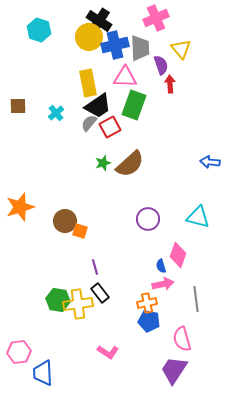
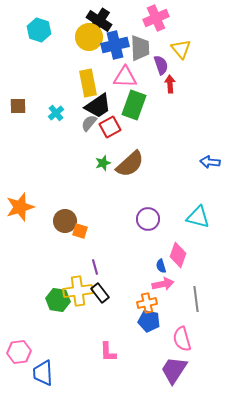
yellow cross: moved 13 px up
pink L-shape: rotated 55 degrees clockwise
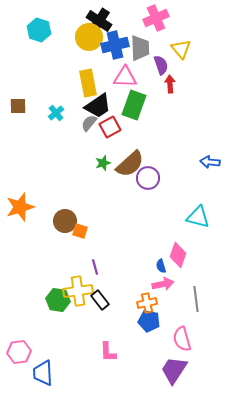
purple circle: moved 41 px up
black rectangle: moved 7 px down
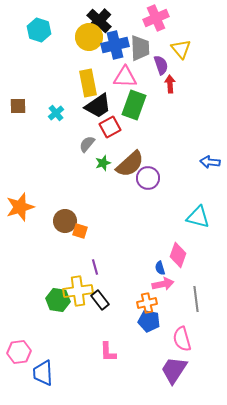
black cross: rotated 10 degrees clockwise
gray semicircle: moved 2 px left, 21 px down
blue semicircle: moved 1 px left, 2 px down
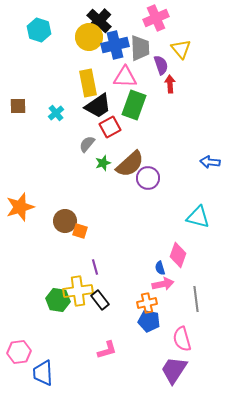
pink L-shape: moved 1 px left, 2 px up; rotated 105 degrees counterclockwise
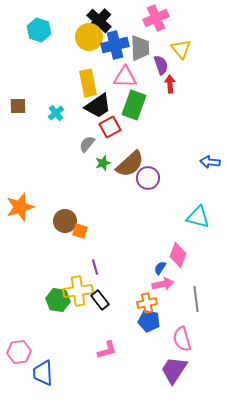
blue semicircle: rotated 48 degrees clockwise
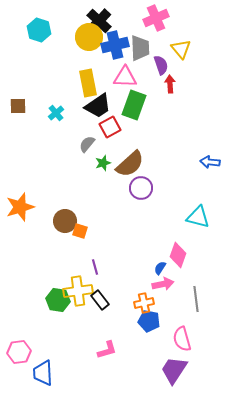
purple circle: moved 7 px left, 10 px down
orange cross: moved 3 px left
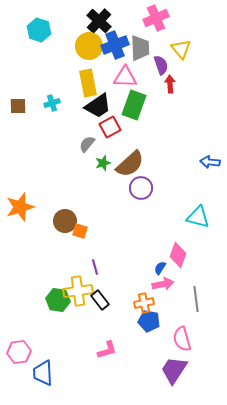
yellow circle: moved 9 px down
blue cross: rotated 8 degrees counterclockwise
cyan cross: moved 4 px left, 10 px up; rotated 21 degrees clockwise
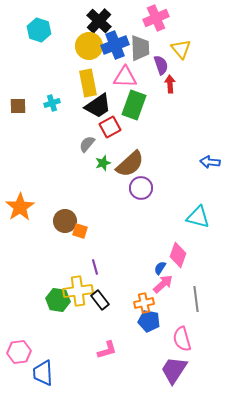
orange star: rotated 16 degrees counterclockwise
pink arrow: rotated 30 degrees counterclockwise
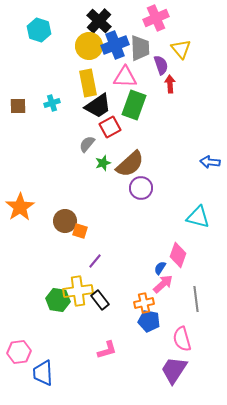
purple line: moved 6 px up; rotated 56 degrees clockwise
